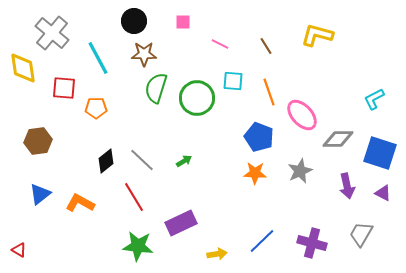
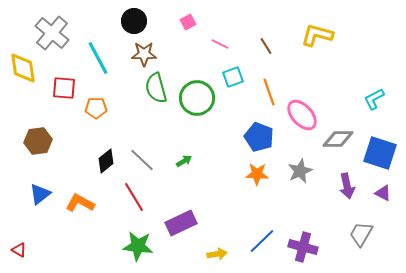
pink square: moved 5 px right; rotated 28 degrees counterclockwise
cyan square: moved 4 px up; rotated 25 degrees counterclockwise
green semicircle: rotated 32 degrees counterclockwise
orange star: moved 2 px right, 1 px down
purple cross: moved 9 px left, 4 px down
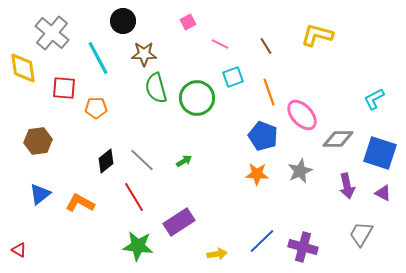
black circle: moved 11 px left
blue pentagon: moved 4 px right, 1 px up
purple rectangle: moved 2 px left, 1 px up; rotated 8 degrees counterclockwise
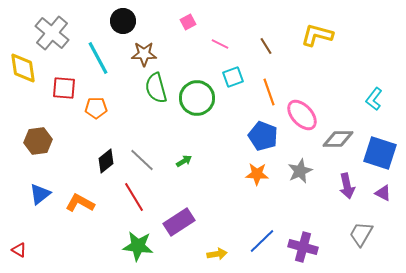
cyan L-shape: rotated 25 degrees counterclockwise
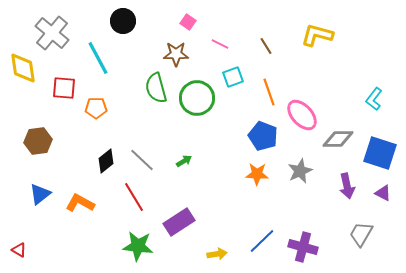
pink square: rotated 28 degrees counterclockwise
brown star: moved 32 px right
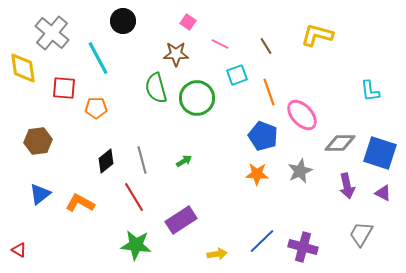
cyan square: moved 4 px right, 2 px up
cyan L-shape: moved 4 px left, 8 px up; rotated 45 degrees counterclockwise
gray diamond: moved 2 px right, 4 px down
gray line: rotated 32 degrees clockwise
purple rectangle: moved 2 px right, 2 px up
green star: moved 2 px left, 1 px up
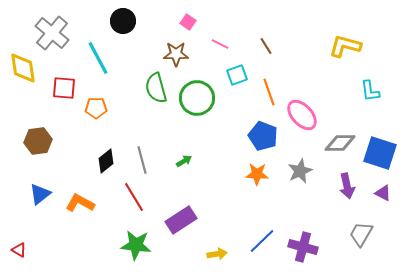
yellow L-shape: moved 28 px right, 11 px down
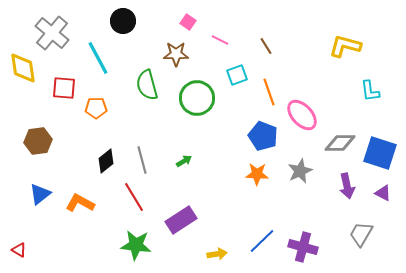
pink line: moved 4 px up
green semicircle: moved 9 px left, 3 px up
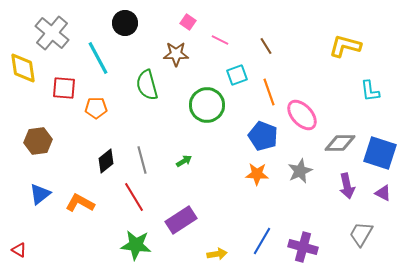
black circle: moved 2 px right, 2 px down
green circle: moved 10 px right, 7 px down
blue line: rotated 16 degrees counterclockwise
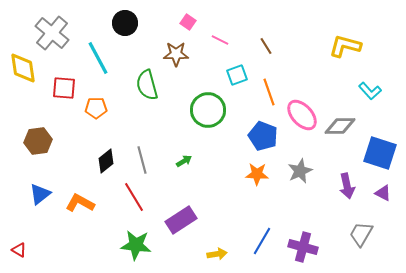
cyan L-shape: rotated 35 degrees counterclockwise
green circle: moved 1 px right, 5 px down
gray diamond: moved 17 px up
